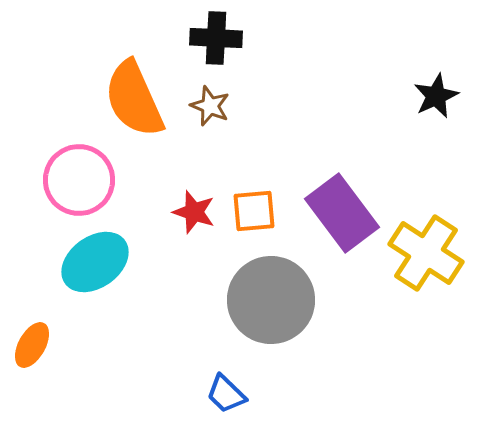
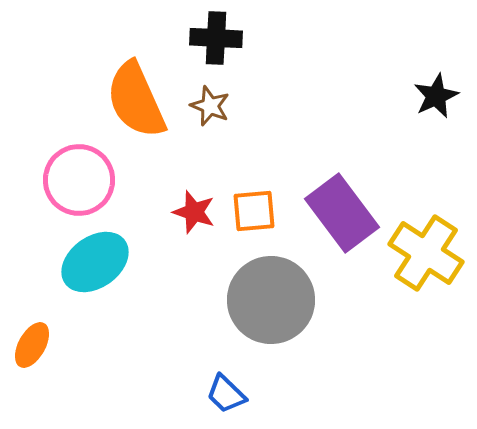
orange semicircle: moved 2 px right, 1 px down
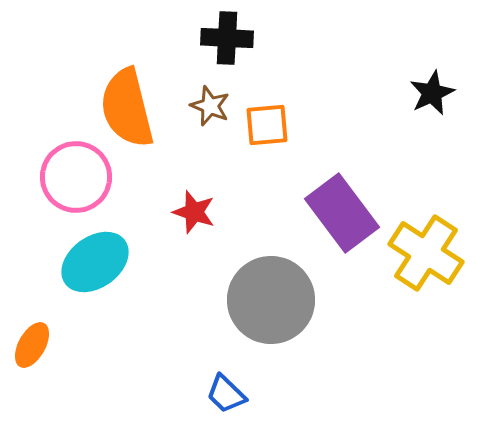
black cross: moved 11 px right
black star: moved 4 px left, 3 px up
orange semicircle: moved 9 px left, 8 px down; rotated 10 degrees clockwise
pink circle: moved 3 px left, 3 px up
orange square: moved 13 px right, 86 px up
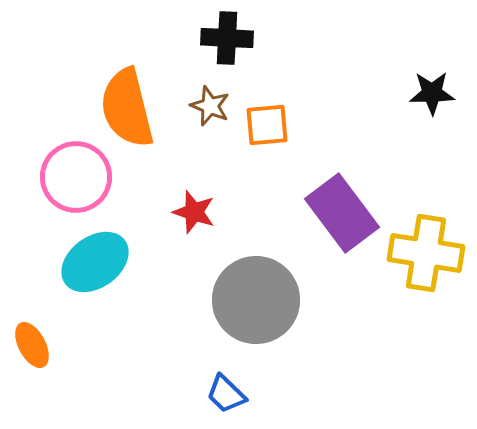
black star: rotated 24 degrees clockwise
yellow cross: rotated 24 degrees counterclockwise
gray circle: moved 15 px left
orange ellipse: rotated 57 degrees counterclockwise
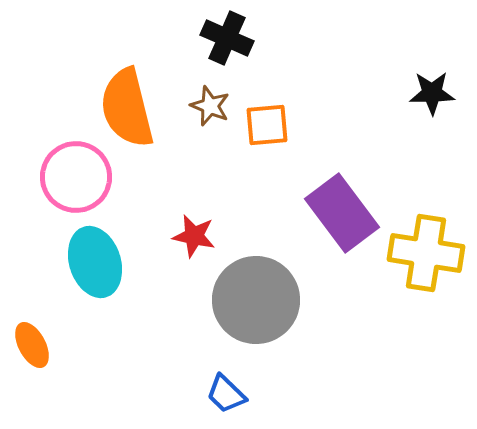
black cross: rotated 21 degrees clockwise
red star: moved 24 px down; rotated 6 degrees counterclockwise
cyan ellipse: rotated 72 degrees counterclockwise
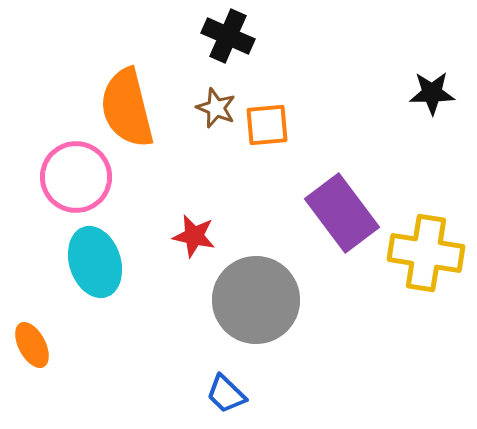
black cross: moved 1 px right, 2 px up
brown star: moved 6 px right, 2 px down
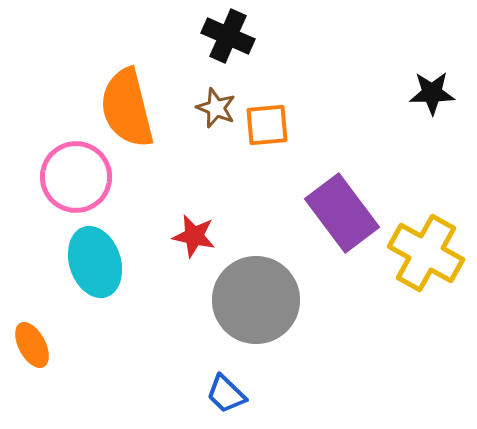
yellow cross: rotated 20 degrees clockwise
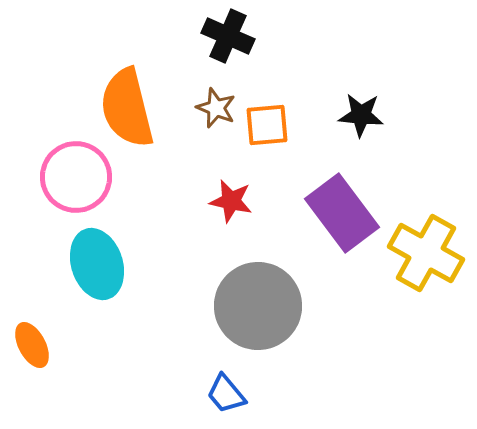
black star: moved 71 px left, 22 px down; rotated 6 degrees clockwise
red star: moved 37 px right, 35 px up
cyan ellipse: moved 2 px right, 2 px down
gray circle: moved 2 px right, 6 px down
blue trapezoid: rotated 6 degrees clockwise
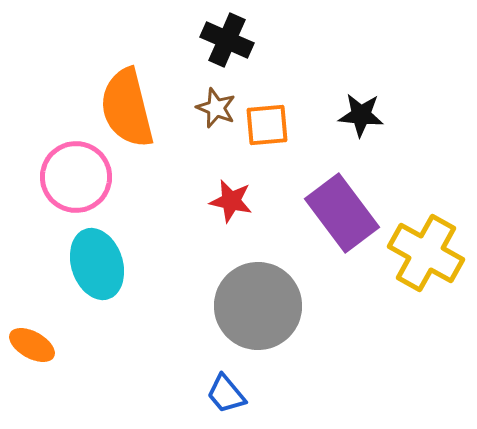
black cross: moved 1 px left, 4 px down
orange ellipse: rotated 33 degrees counterclockwise
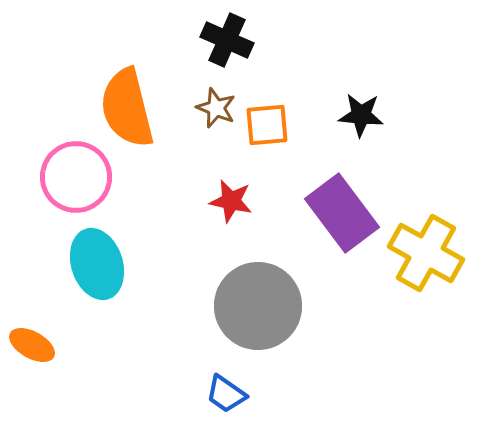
blue trapezoid: rotated 15 degrees counterclockwise
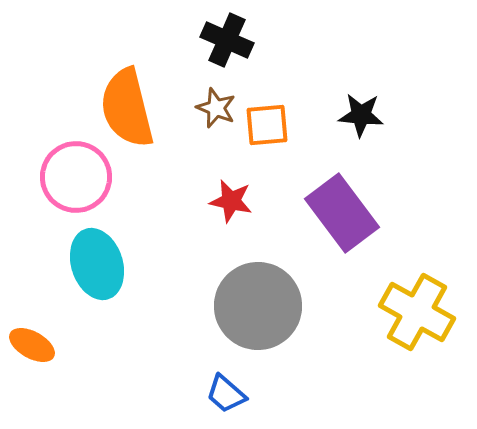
yellow cross: moved 9 px left, 59 px down
blue trapezoid: rotated 6 degrees clockwise
